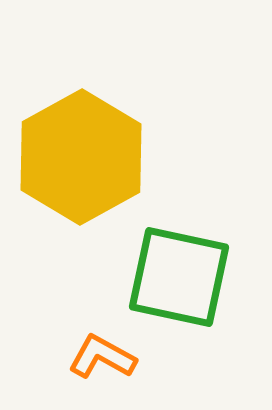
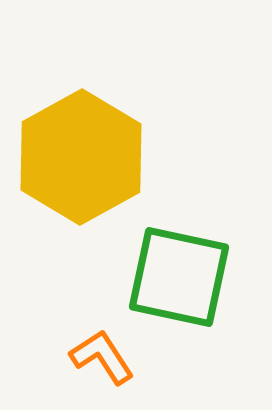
orange L-shape: rotated 28 degrees clockwise
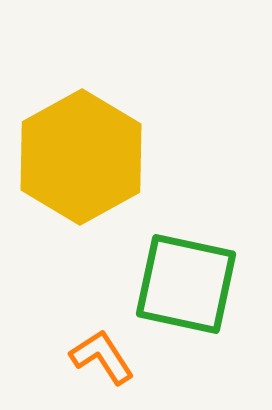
green square: moved 7 px right, 7 px down
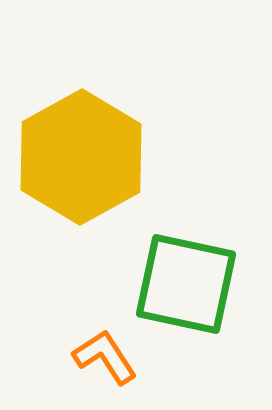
orange L-shape: moved 3 px right
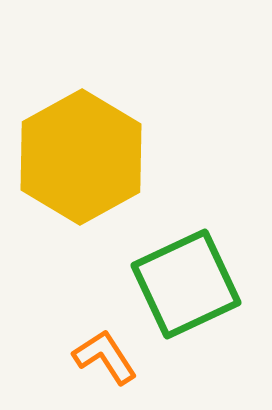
green square: rotated 37 degrees counterclockwise
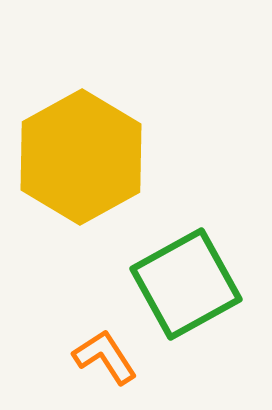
green square: rotated 4 degrees counterclockwise
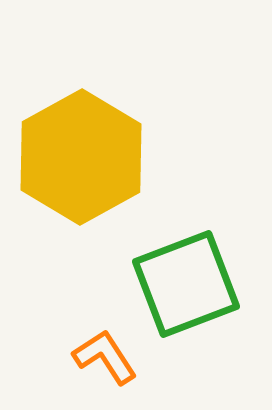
green square: rotated 8 degrees clockwise
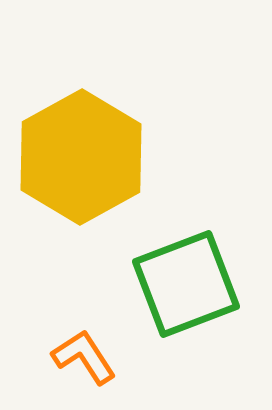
orange L-shape: moved 21 px left
